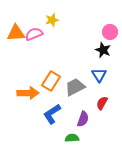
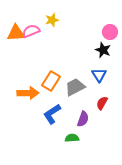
pink semicircle: moved 3 px left, 3 px up
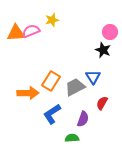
blue triangle: moved 6 px left, 2 px down
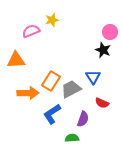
orange triangle: moved 27 px down
gray trapezoid: moved 4 px left, 2 px down
red semicircle: rotated 96 degrees counterclockwise
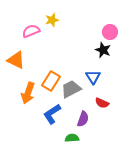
orange triangle: rotated 30 degrees clockwise
orange arrow: rotated 110 degrees clockwise
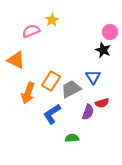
yellow star: rotated 16 degrees counterclockwise
red semicircle: rotated 40 degrees counterclockwise
purple semicircle: moved 5 px right, 7 px up
